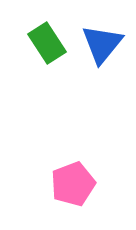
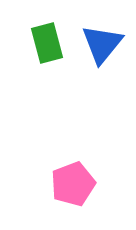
green rectangle: rotated 18 degrees clockwise
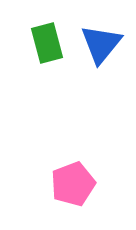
blue triangle: moved 1 px left
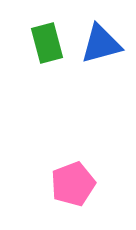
blue triangle: rotated 36 degrees clockwise
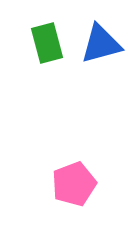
pink pentagon: moved 1 px right
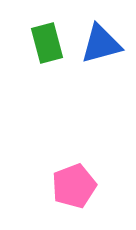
pink pentagon: moved 2 px down
